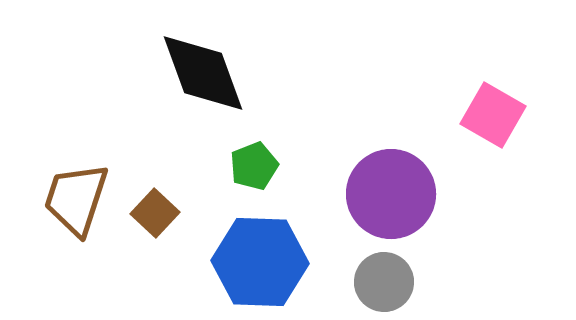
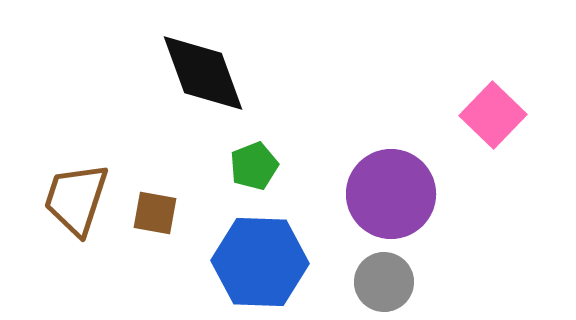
pink square: rotated 14 degrees clockwise
brown square: rotated 33 degrees counterclockwise
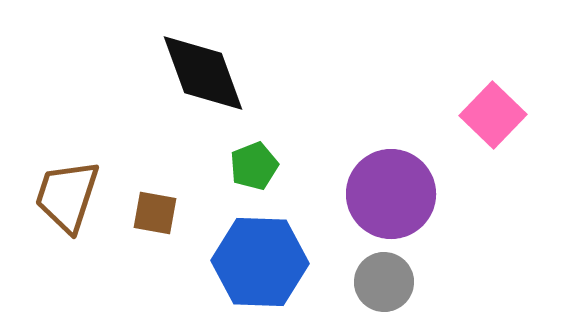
brown trapezoid: moved 9 px left, 3 px up
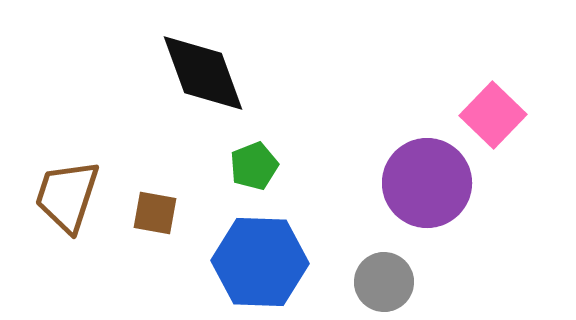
purple circle: moved 36 px right, 11 px up
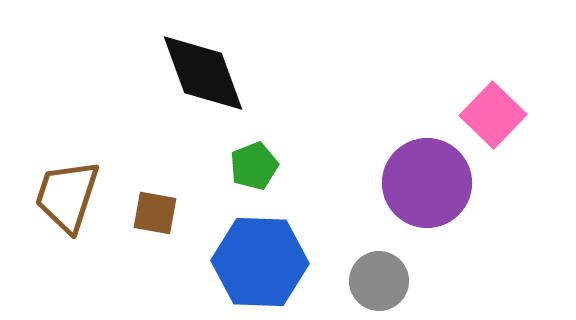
gray circle: moved 5 px left, 1 px up
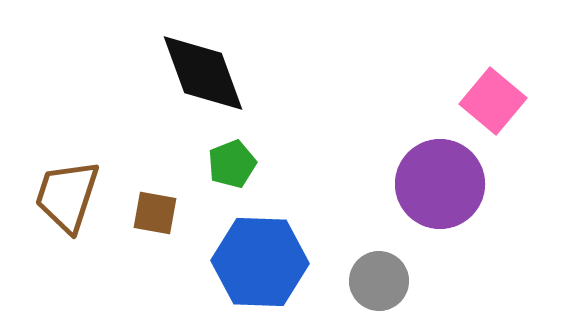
pink square: moved 14 px up; rotated 4 degrees counterclockwise
green pentagon: moved 22 px left, 2 px up
purple circle: moved 13 px right, 1 px down
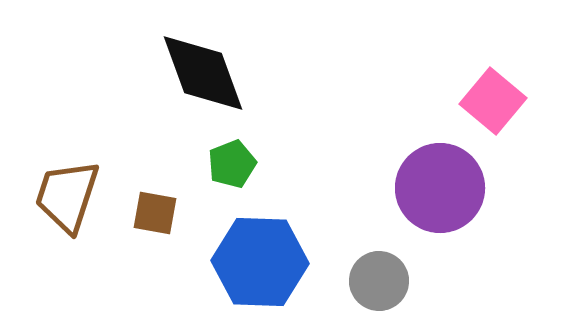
purple circle: moved 4 px down
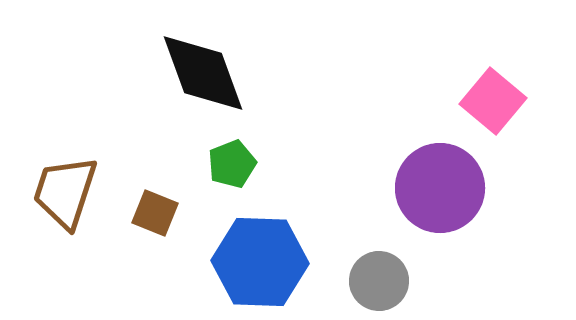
brown trapezoid: moved 2 px left, 4 px up
brown square: rotated 12 degrees clockwise
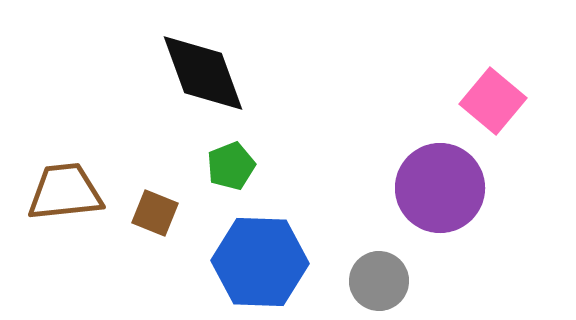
green pentagon: moved 1 px left, 2 px down
brown trapezoid: rotated 66 degrees clockwise
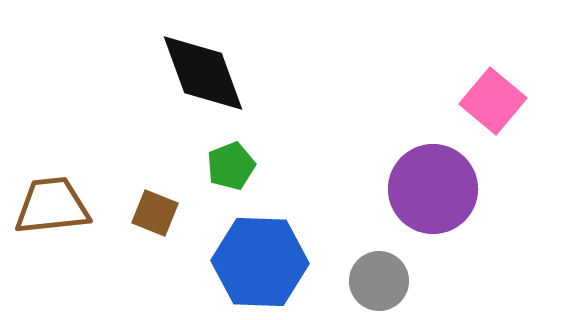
purple circle: moved 7 px left, 1 px down
brown trapezoid: moved 13 px left, 14 px down
